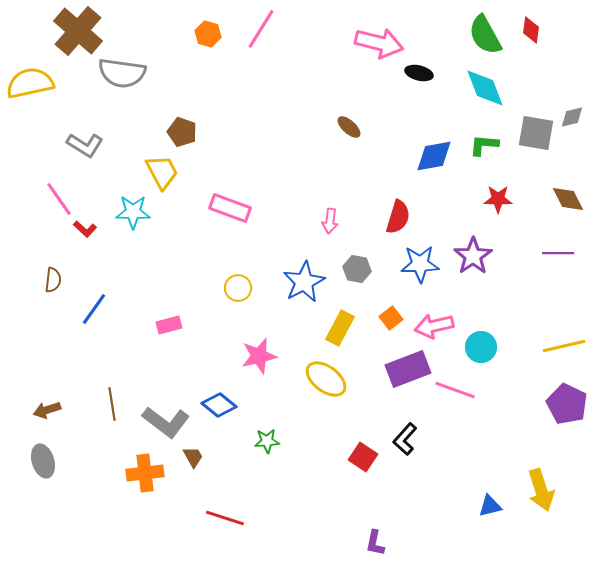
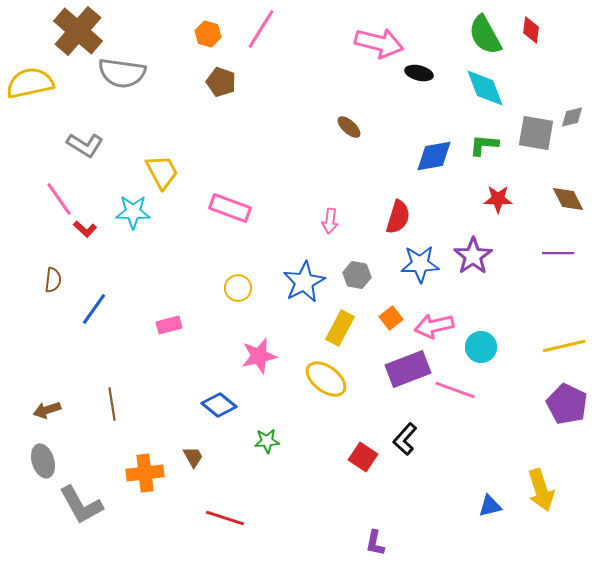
brown pentagon at (182, 132): moved 39 px right, 50 px up
gray hexagon at (357, 269): moved 6 px down
gray L-shape at (166, 422): moved 85 px left, 83 px down; rotated 24 degrees clockwise
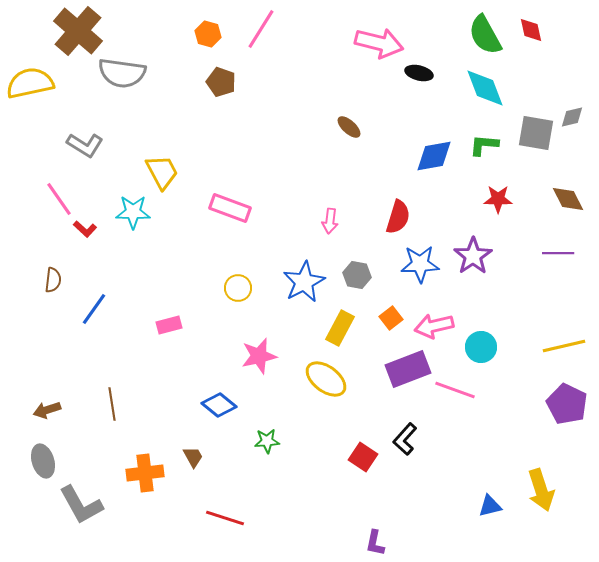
red diamond at (531, 30): rotated 20 degrees counterclockwise
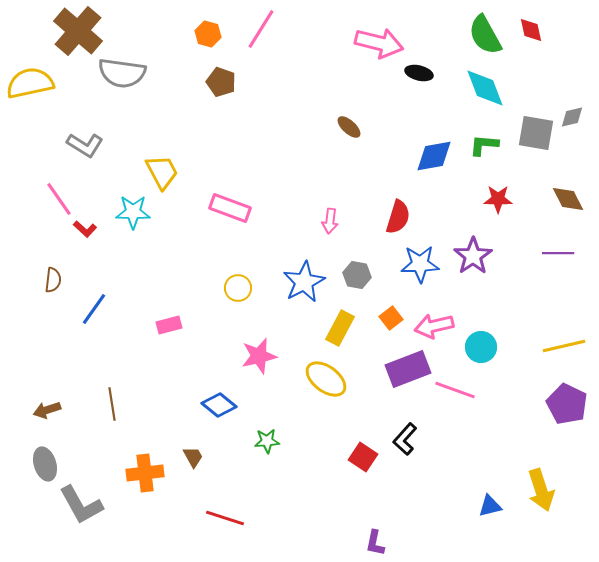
gray ellipse at (43, 461): moved 2 px right, 3 px down
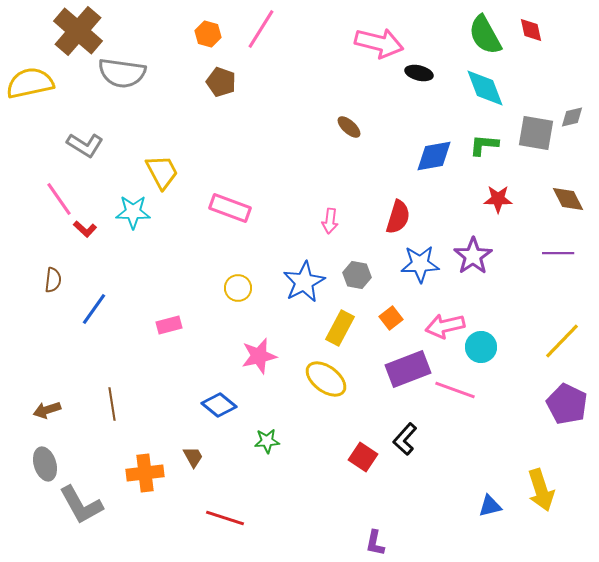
pink arrow at (434, 326): moved 11 px right
yellow line at (564, 346): moved 2 px left, 5 px up; rotated 33 degrees counterclockwise
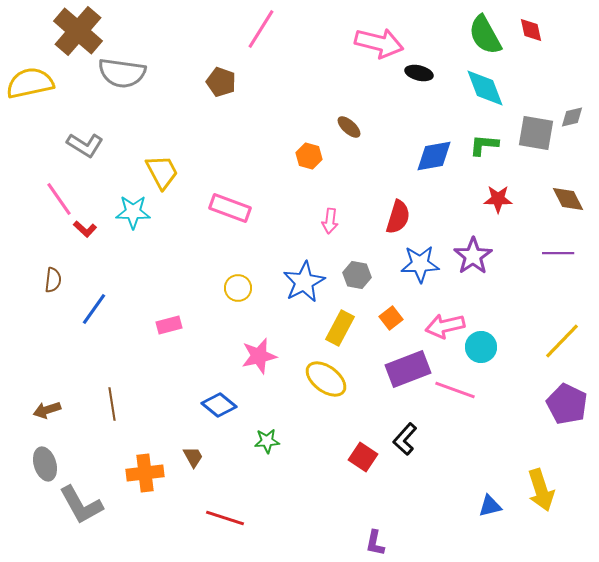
orange hexagon at (208, 34): moved 101 px right, 122 px down
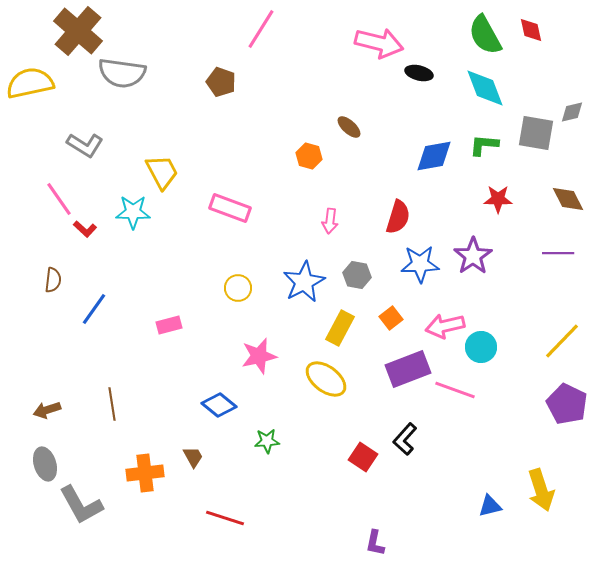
gray diamond at (572, 117): moved 5 px up
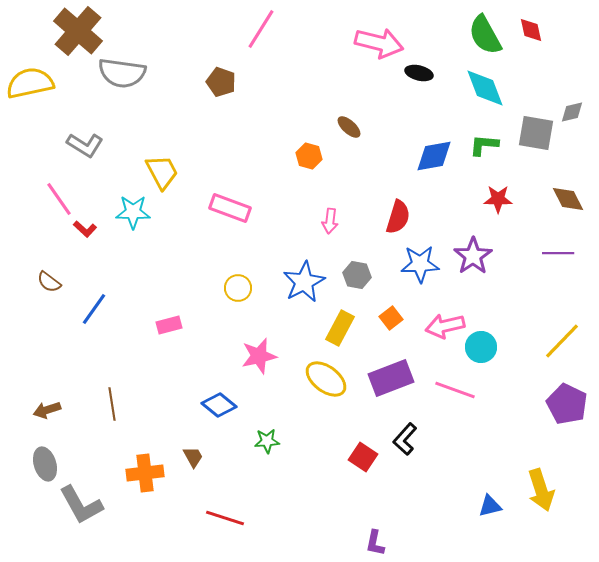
brown semicircle at (53, 280): moved 4 px left, 2 px down; rotated 120 degrees clockwise
purple rectangle at (408, 369): moved 17 px left, 9 px down
